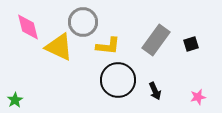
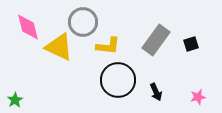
black arrow: moved 1 px right, 1 px down
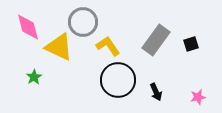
yellow L-shape: rotated 130 degrees counterclockwise
green star: moved 19 px right, 23 px up
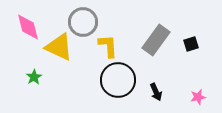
yellow L-shape: rotated 30 degrees clockwise
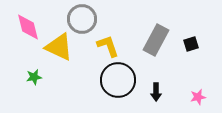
gray circle: moved 1 px left, 3 px up
gray rectangle: rotated 8 degrees counterclockwise
yellow L-shape: rotated 15 degrees counterclockwise
green star: rotated 21 degrees clockwise
black arrow: rotated 24 degrees clockwise
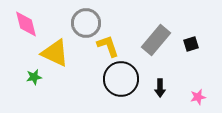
gray circle: moved 4 px right, 4 px down
pink diamond: moved 2 px left, 3 px up
gray rectangle: rotated 12 degrees clockwise
yellow triangle: moved 4 px left, 6 px down
black circle: moved 3 px right, 1 px up
black arrow: moved 4 px right, 4 px up
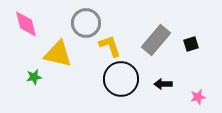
yellow L-shape: moved 2 px right
yellow triangle: moved 3 px right, 1 px down; rotated 12 degrees counterclockwise
black arrow: moved 3 px right, 4 px up; rotated 90 degrees clockwise
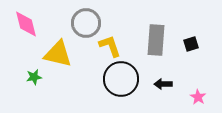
gray rectangle: rotated 36 degrees counterclockwise
pink star: rotated 28 degrees counterclockwise
